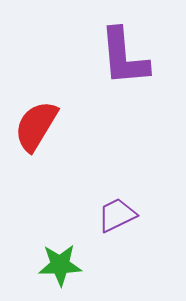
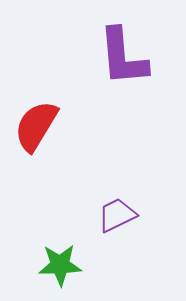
purple L-shape: moved 1 px left
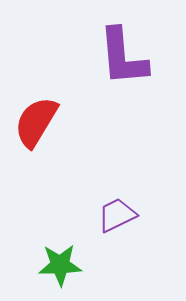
red semicircle: moved 4 px up
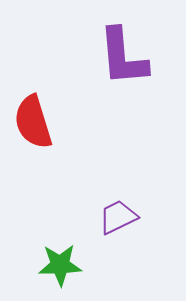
red semicircle: moved 3 px left; rotated 48 degrees counterclockwise
purple trapezoid: moved 1 px right, 2 px down
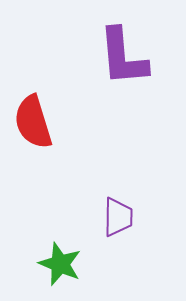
purple trapezoid: rotated 117 degrees clockwise
green star: moved 1 px up; rotated 24 degrees clockwise
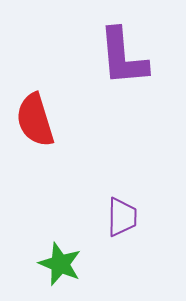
red semicircle: moved 2 px right, 2 px up
purple trapezoid: moved 4 px right
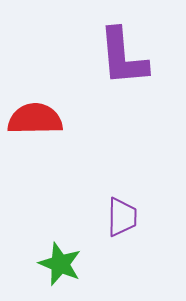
red semicircle: moved 1 px up; rotated 106 degrees clockwise
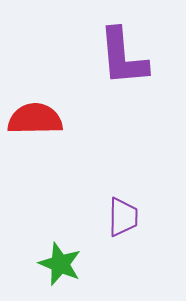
purple trapezoid: moved 1 px right
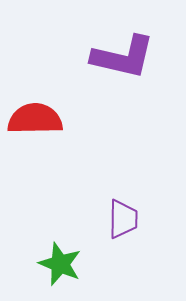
purple L-shape: rotated 72 degrees counterclockwise
purple trapezoid: moved 2 px down
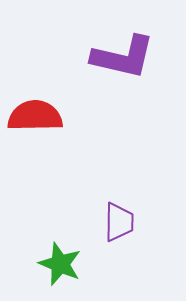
red semicircle: moved 3 px up
purple trapezoid: moved 4 px left, 3 px down
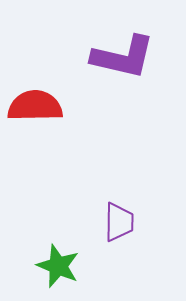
red semicircle: moved 10 px up
green star: moved 2 px left, 2 px down
